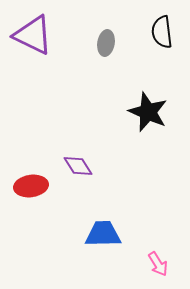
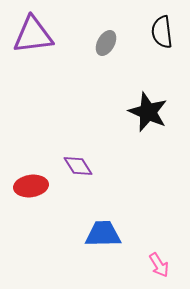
purple triangle: rotated 33 degrees counterclockwise
gray ellipse: rotated 20 degrees clockwise
pink arrow: moved 1 px right, 1 px down
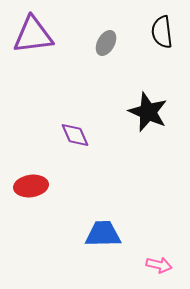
purple diamond: moved 3 px left, 31 px up; rotated 8 degrees clockwise
pink arrow: rotated 45 degrees counterclockwise
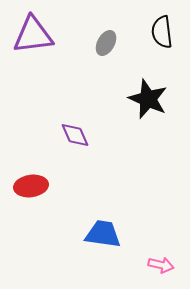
black star: moved 13 px up
blue trapezoid: rotated 9 degrees clockwise
pink arrow: moved 2 px right
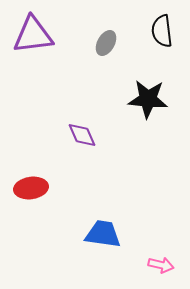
black semicircle: moved 1 px up
black star: rotated 18 degrees counterclockwise
purple diamond: moved 7 px right
red ellipse: moved 2 px down
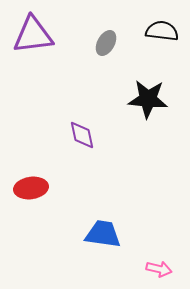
black semicircle: rotated 104 degrees clockwise
purple diamond: rotated 12 degrees clockwise
pink arrow: moved 2 px left, 4 px down
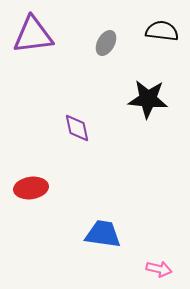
purple diamond: moved 5 px left, 7 px up
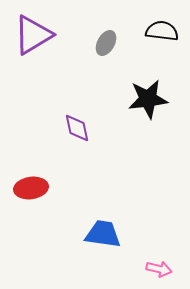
purple triangle: rotated 24 degrees counterclockwise
black star: rotated 12 degrees counterclockwise
